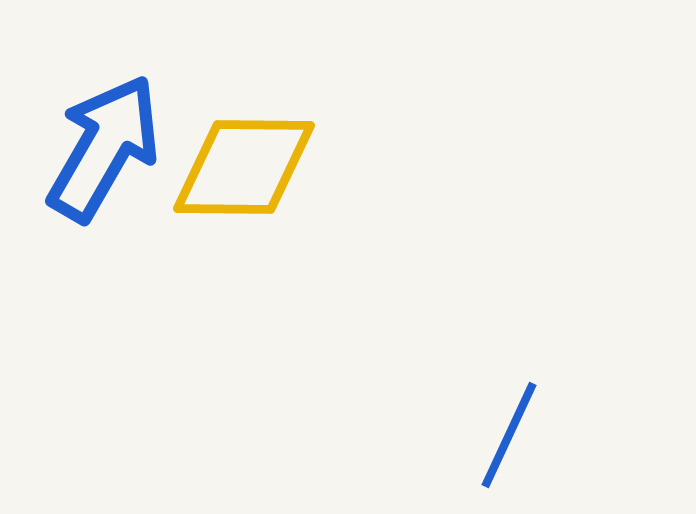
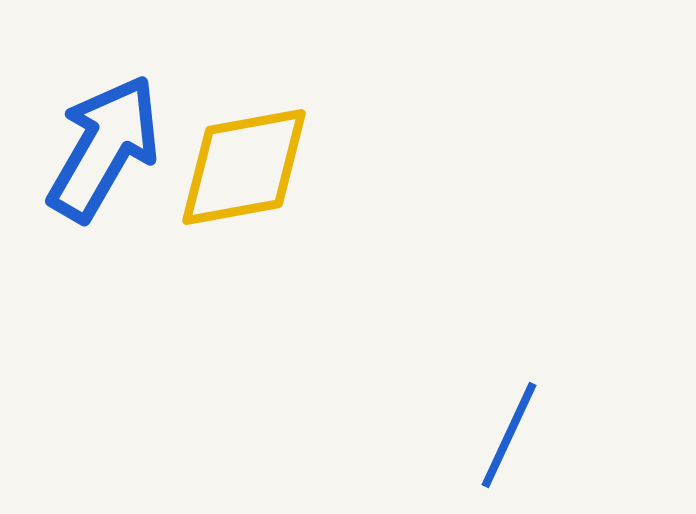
yellow diamond: rotated 11 degrees counterclockwise
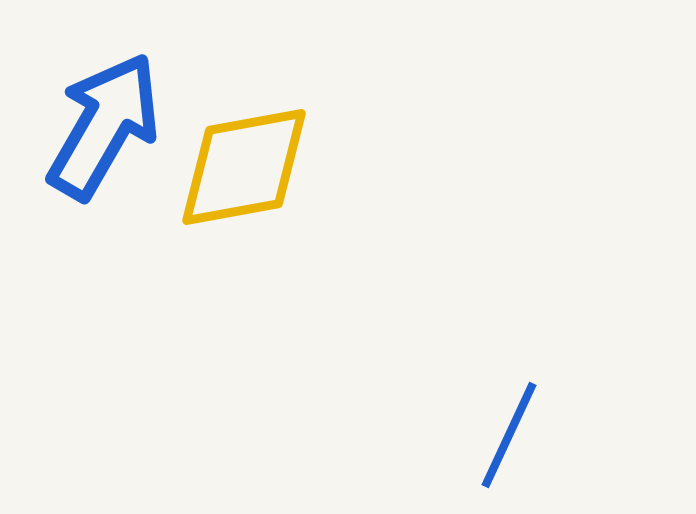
blue arrow: moved 22 px up
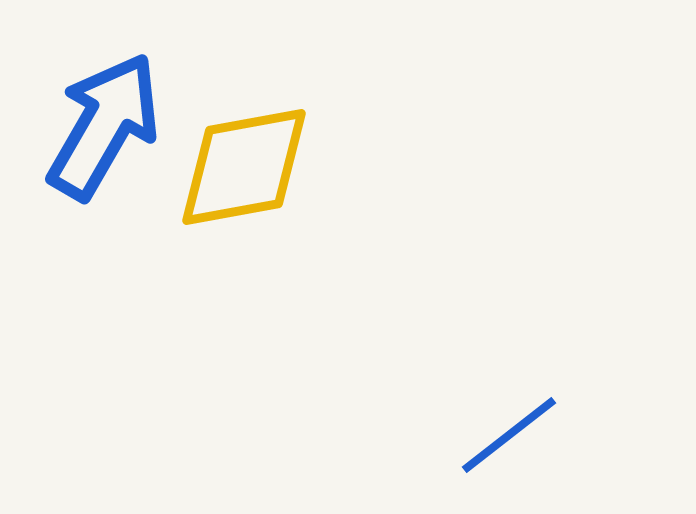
blue line: rotated 27 degrees clockwise
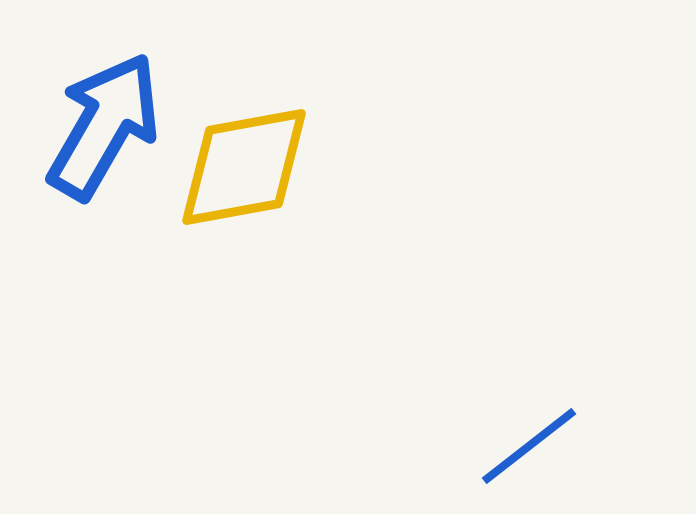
blue line: moved 20 px right, 11 px down
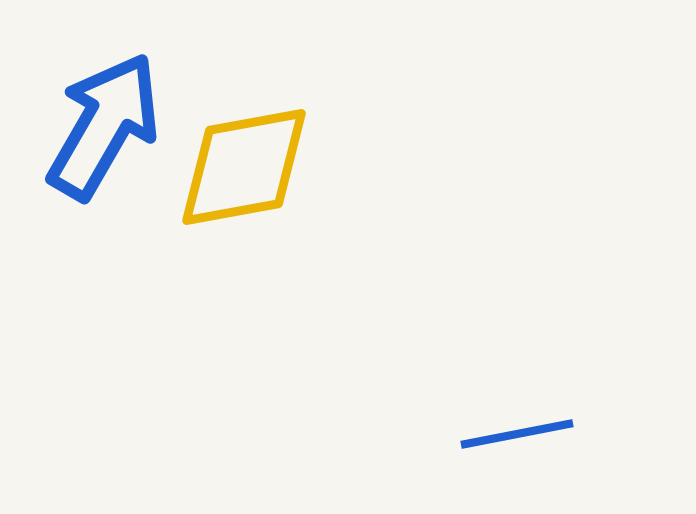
blue line: moved 12 px left, 12 px up; rotated 27 degrees clockwise
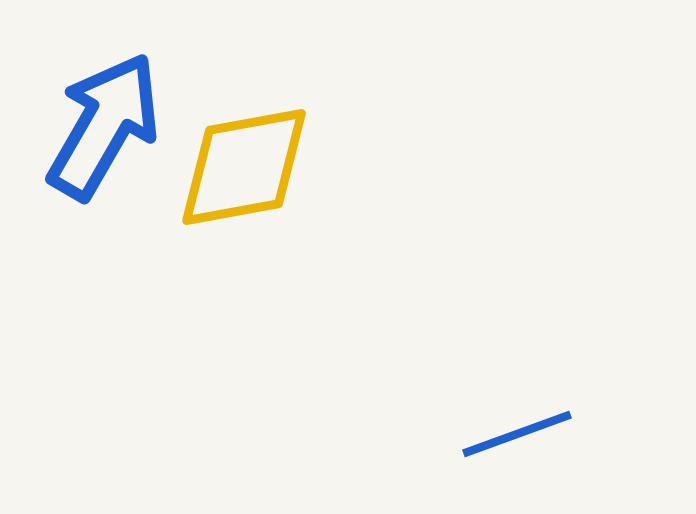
blue line: rotated 9 degrees counterclockwise
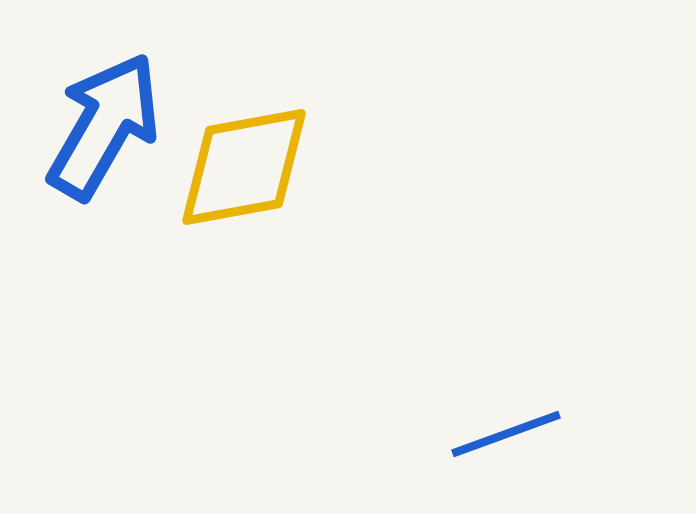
blue line: moved 11 px left
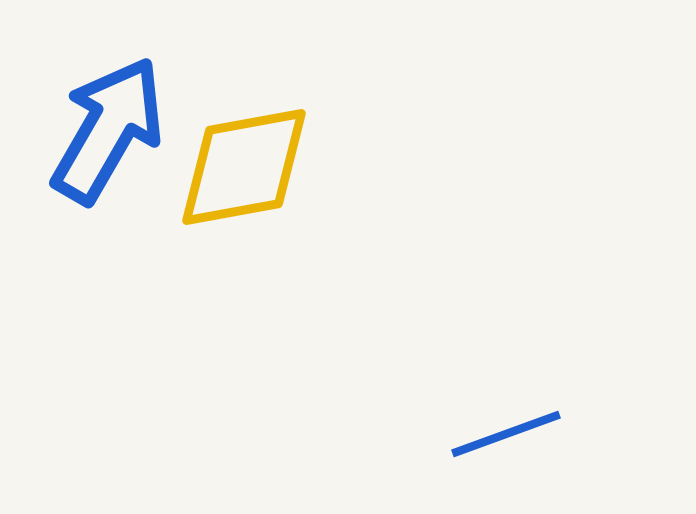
blue arrow: moved 4 px right, 4 px down
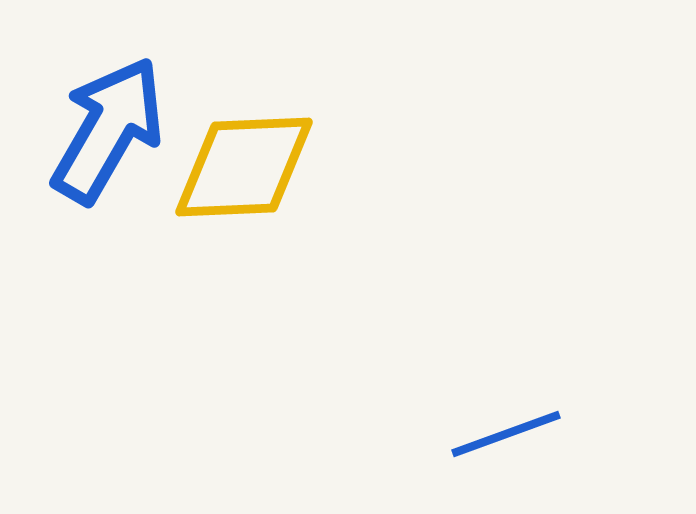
yellow diamond: rotated 8 degrees clockwise
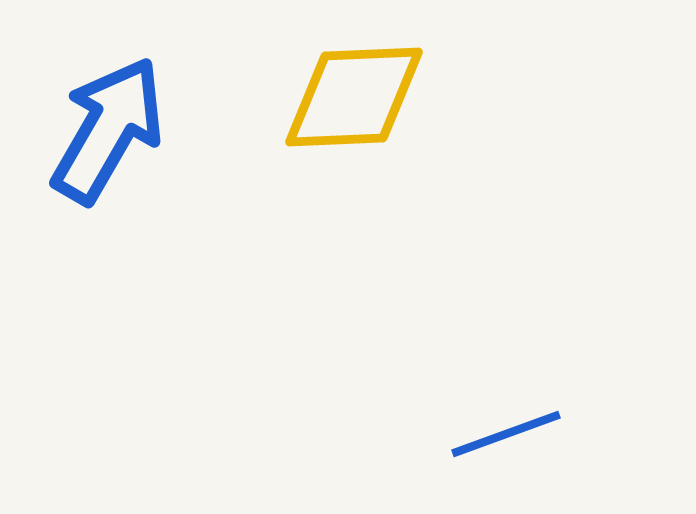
yellow diamond: moved 110 px right, 70 px up
